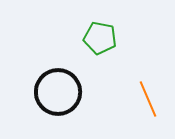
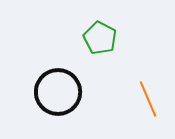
green pentagon: rotated 16 degrees clockwise
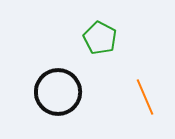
orange line: moved 3 px left, 2 px up
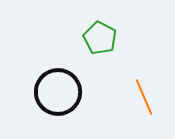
orange line: moved 1 px left
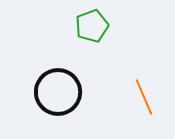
green pentagon: moved 8 px left, 12 px up; rotated 24 degrees clockwise
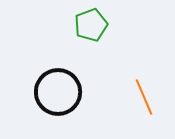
green pentagon: moved 1 px left, 1 px up
